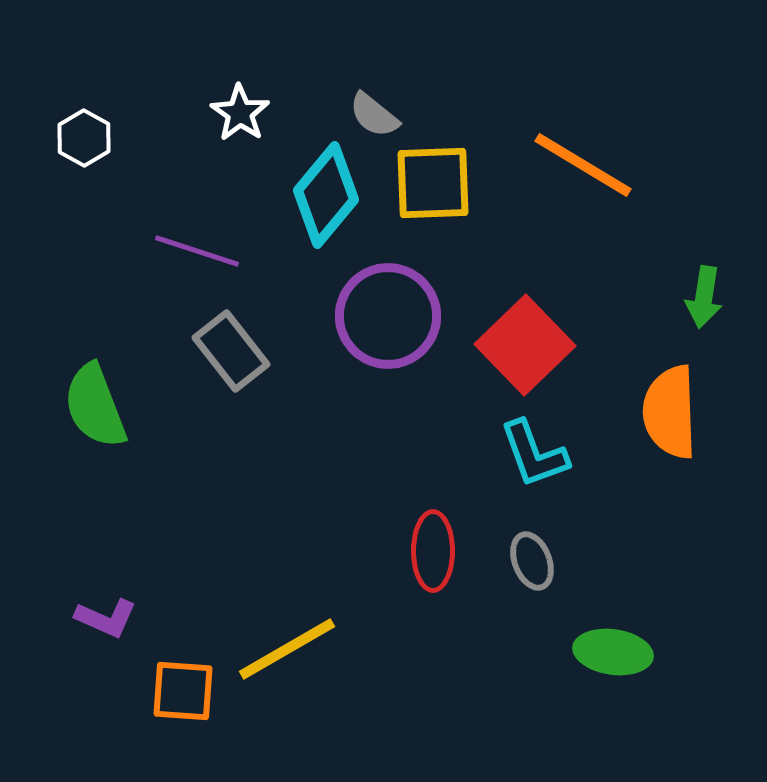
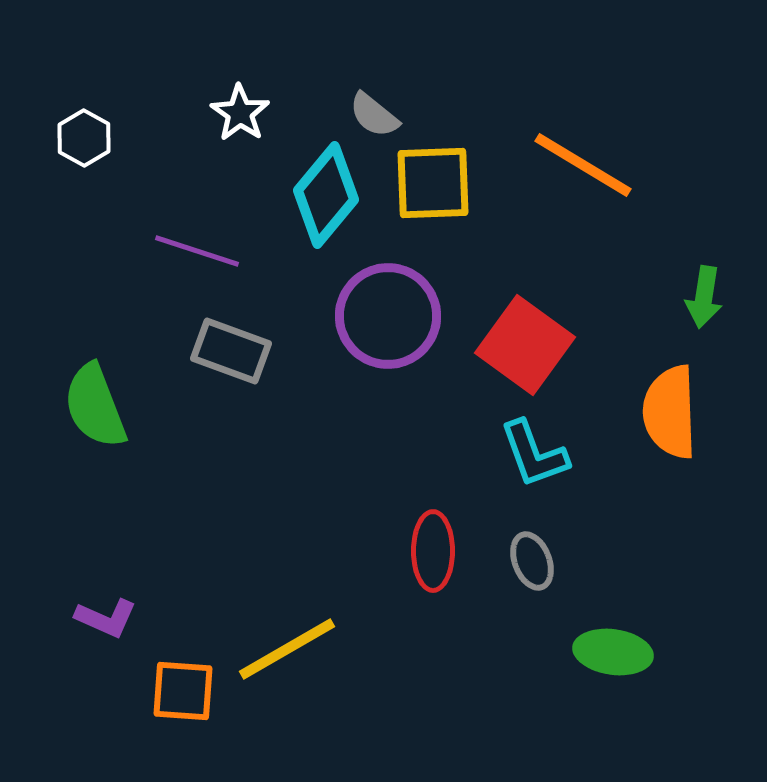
red square: rotated 10 degrees counterclockwise
gray rectangle: rotated 32 degrees counterclockwise
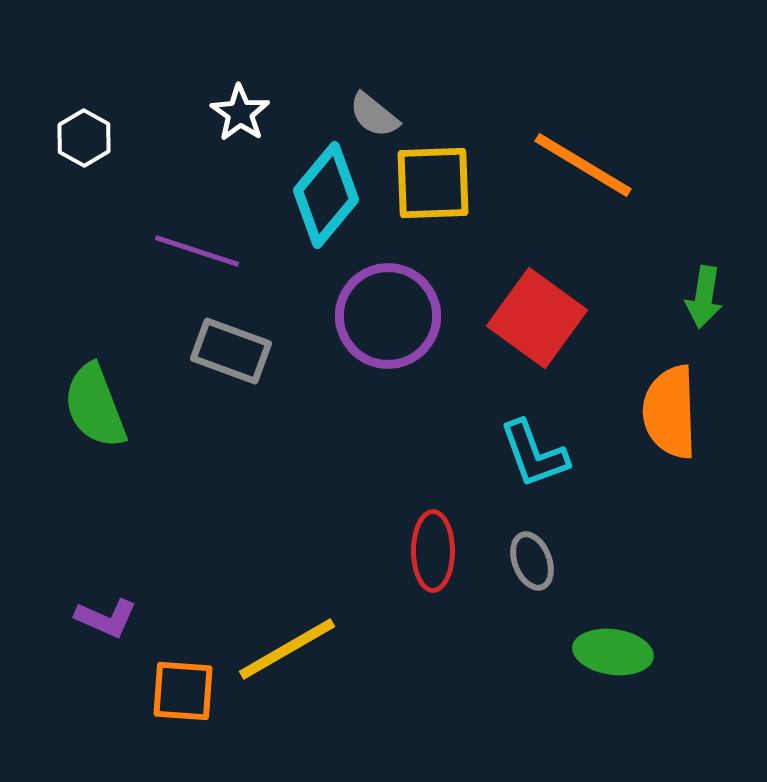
red square: moved 12 px right, 27 px up
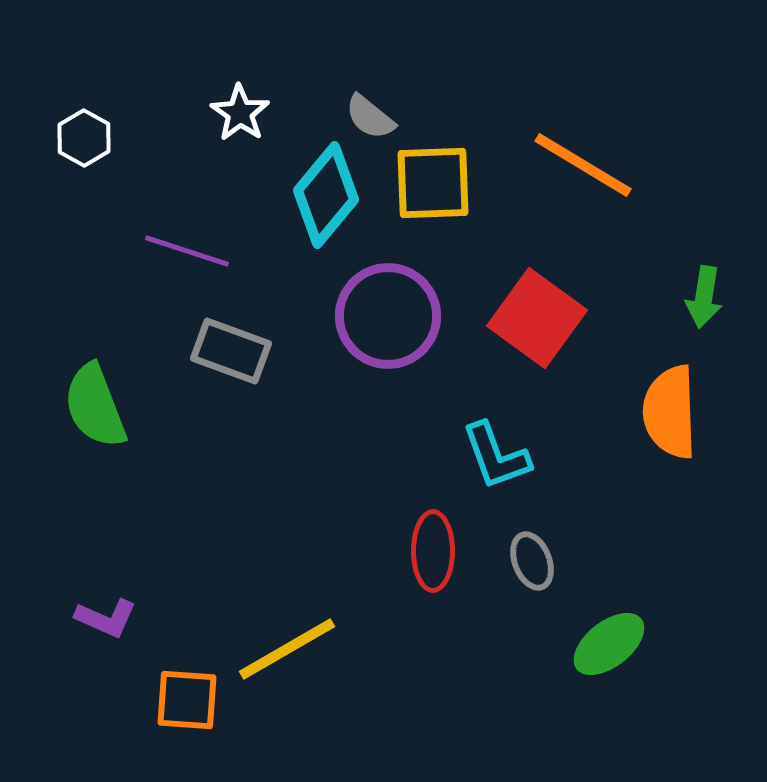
gray semicircle: moved 4 px left, 2 px down
purple line: moved 10 px left
cyan L-shape: moved 38 px left, 2 px down
green ellipse: moved 4 px left, 8 px up; rotated 46 degrees counterclockwise
orange square: moved 4 px right, 9 px down
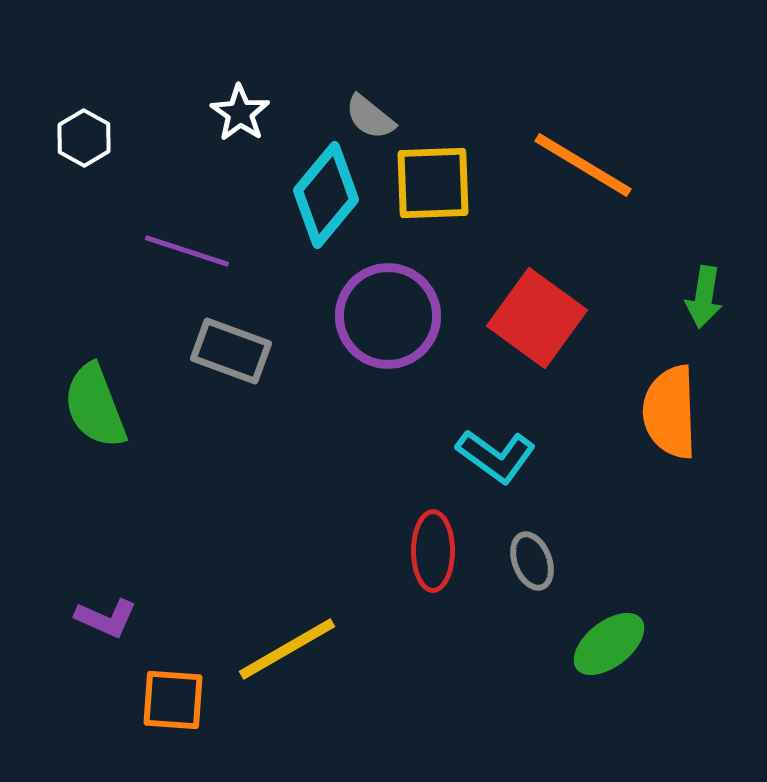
cyan L-shape: rotated 34 degrees counterclockwise
orange square: moved 14 px left
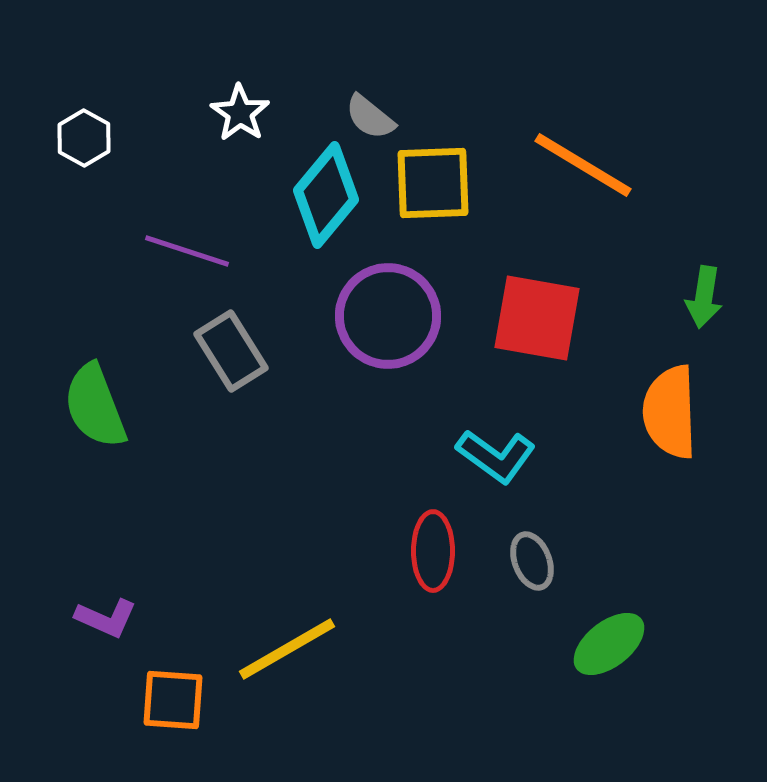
red square: rotated 26 degrees counterclockwise
gray rectangle: rotated 38 degrees clockwise
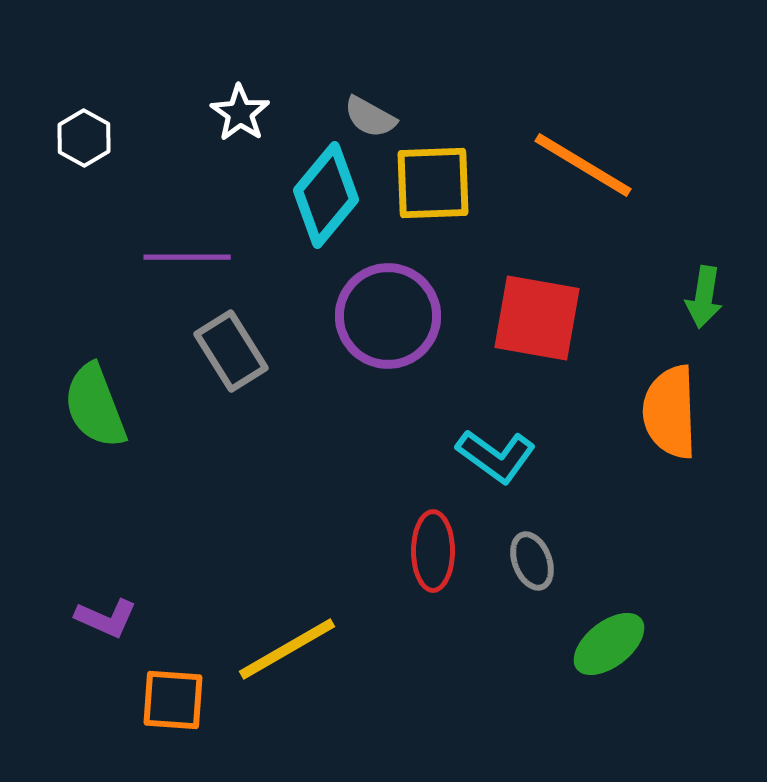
gray semicircle: rotated 10 degrees counterclockwise
purple line: moved 6 px down; rotated 18 degrees counterclockwise
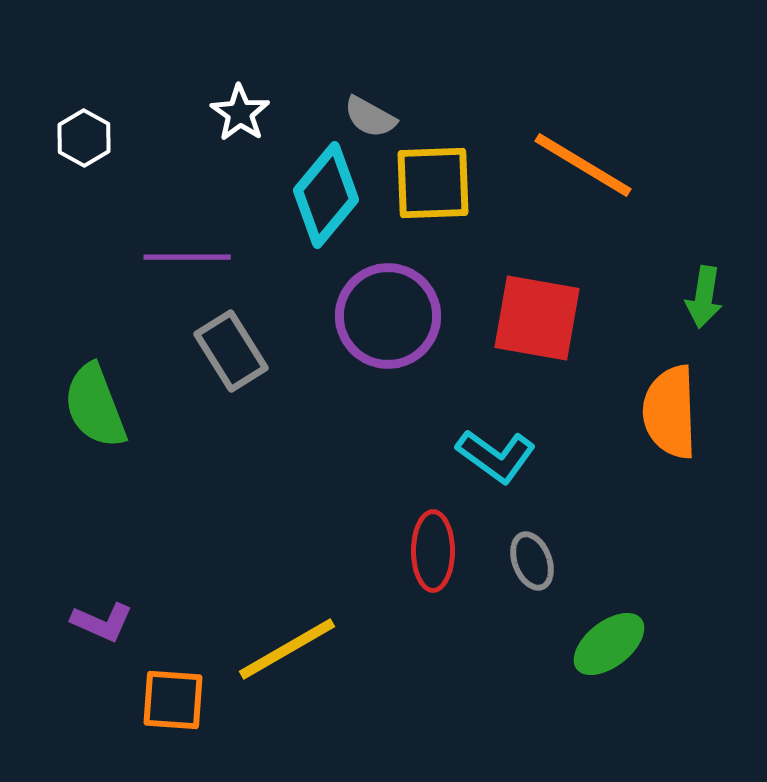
purple L-shape: moved 4 px left, 4 px down
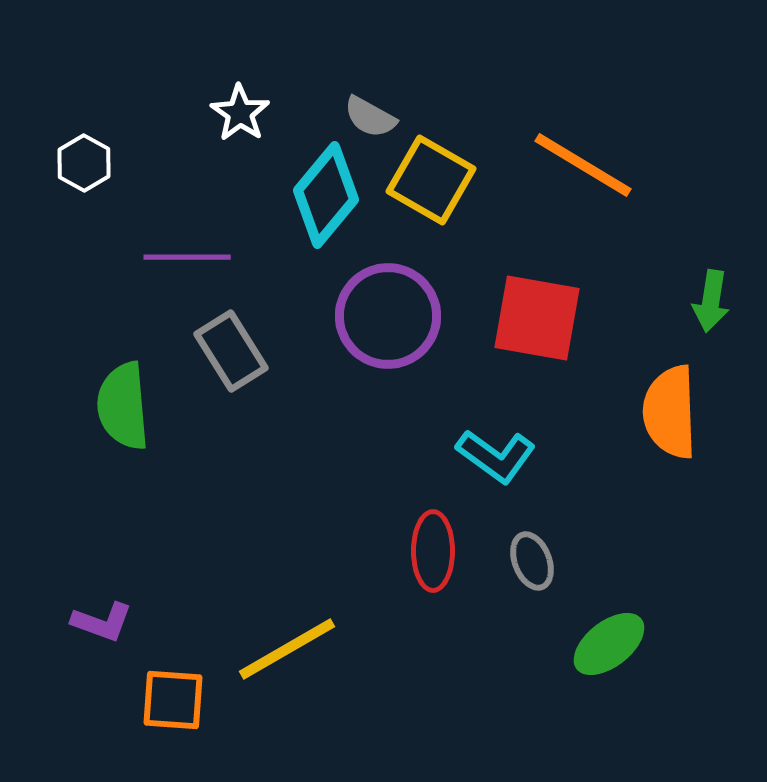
white hexagon: moved 25 px down
yellow square: moved 2 px left, 3 px up; rotated 32 degrees clockwise
green arrow: moved 7 px right, 4 px down
green semicircle: moved 28 px right; rotated 16 degrees clockwise
purple L-shape: rotated 4 degrees counterclockwise
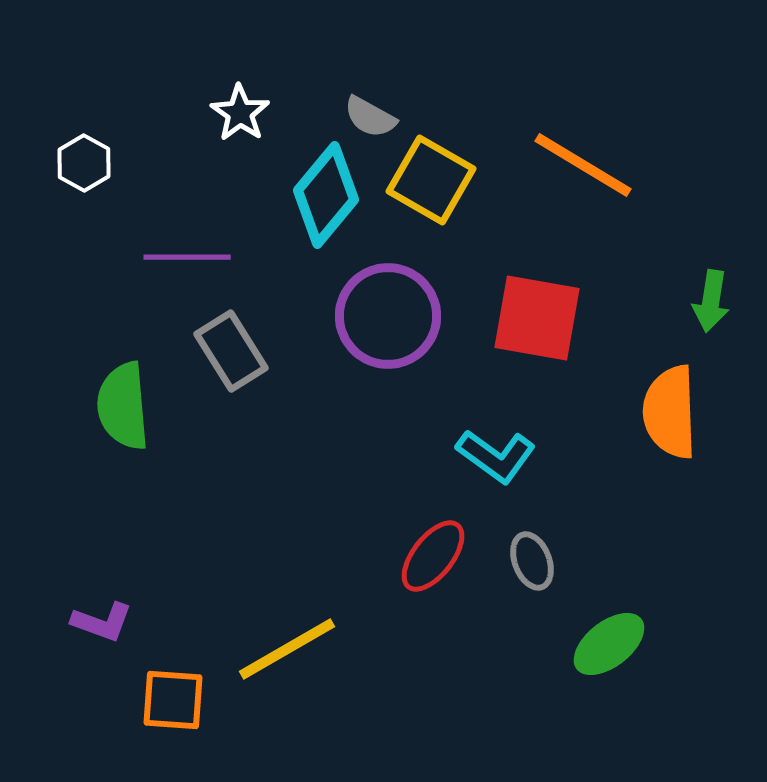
red ellipse: moved 5 px down; rotated 38 degrees clockwise
